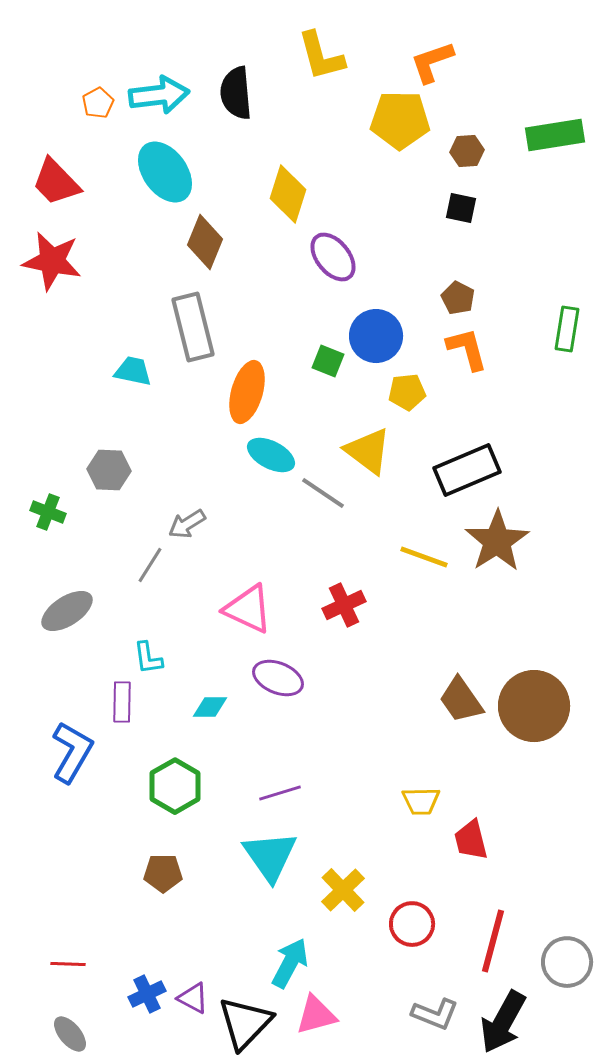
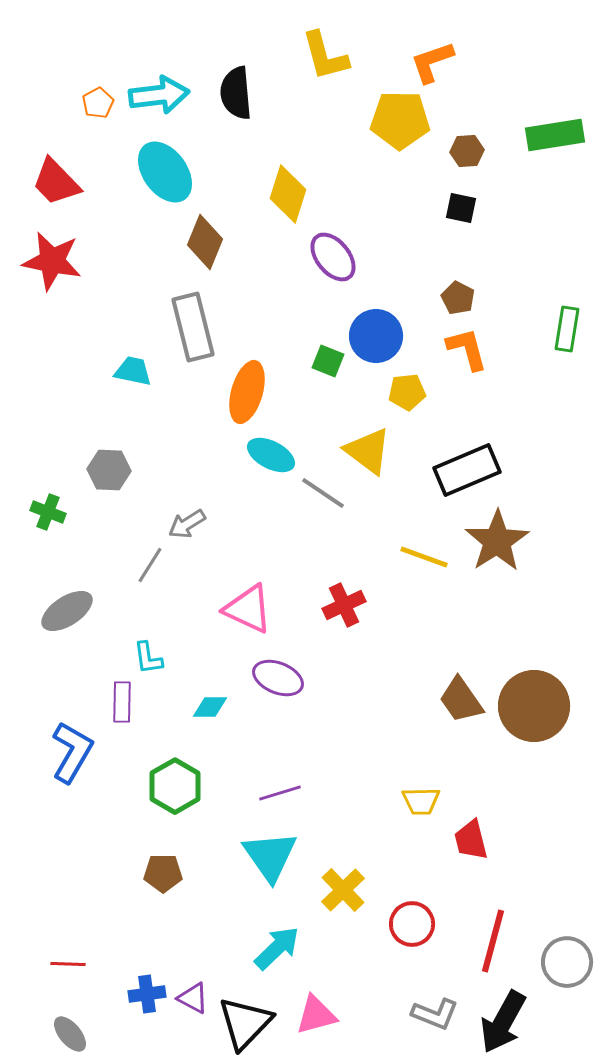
yellow L-shape at (321, 56): moved 4 px right
cyan arrow at (290, 963): moved 13 px left, 15 px up; rotated 18 degrees clockwise
blue cross at (147, 994): rotated 18 degrees clockwise
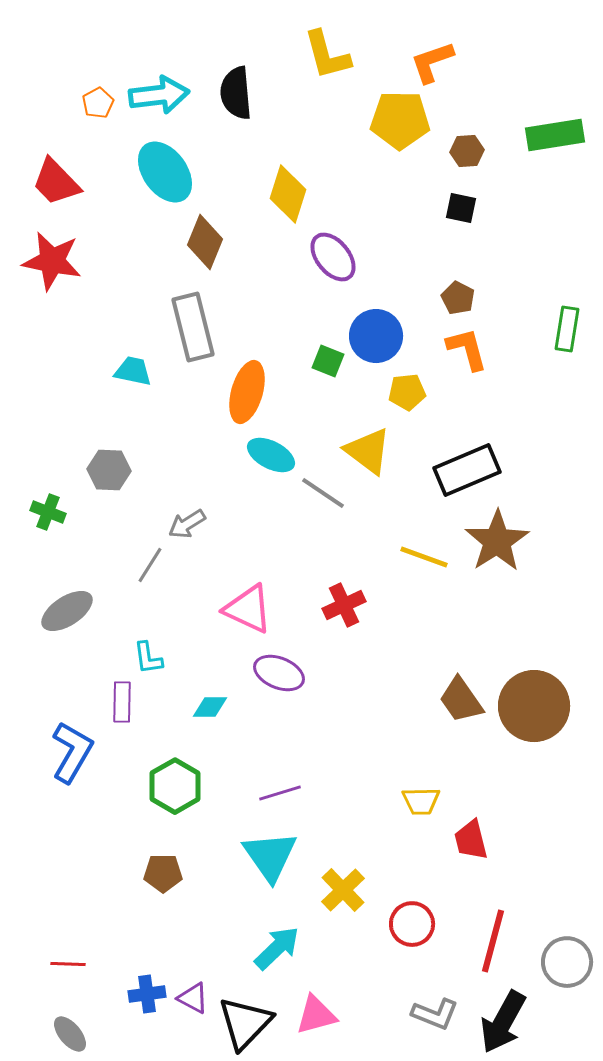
yellow L-shape at (325, 56): moved 2 px right, 1 px up
purple ellipse at (278, 678): moved 1 px right, 5 px up
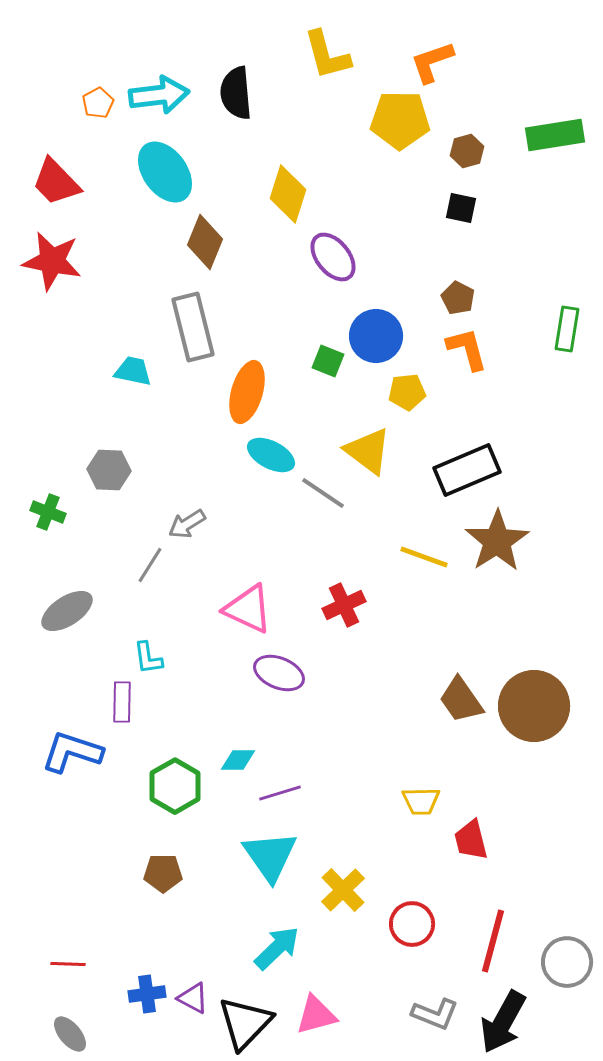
brown hexagon at (467, 151): rotated 12 degrees counterclockwise
cyan diamond at (210, 707): moved 28 px right, 53 px down
blue L-shape at (72, 752): rotated 102 degrees counterclockwise
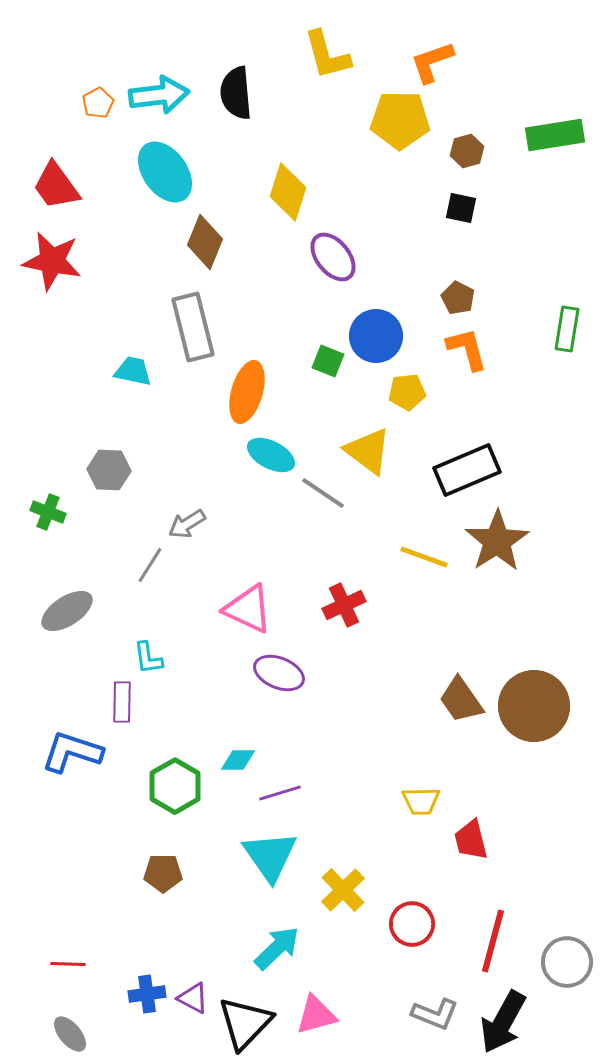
red trapezoid at (56, 182): moved 4 px down; rotated 8 degrees clockwise
yellow diamond at (288, 194): moved 2 px up
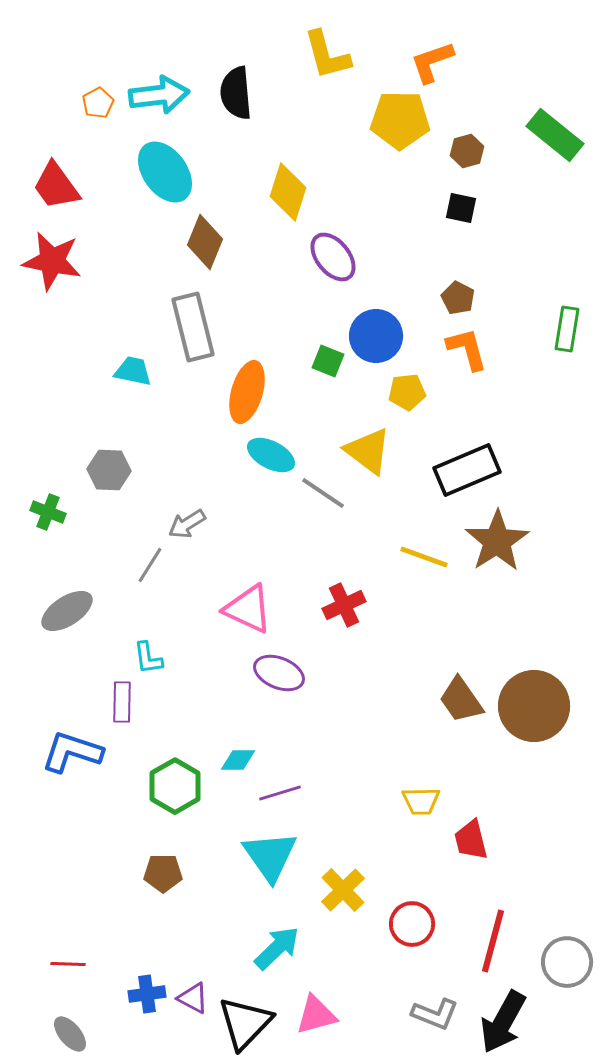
green rectangle at (555, 135): rotated 48 degrees clockwise
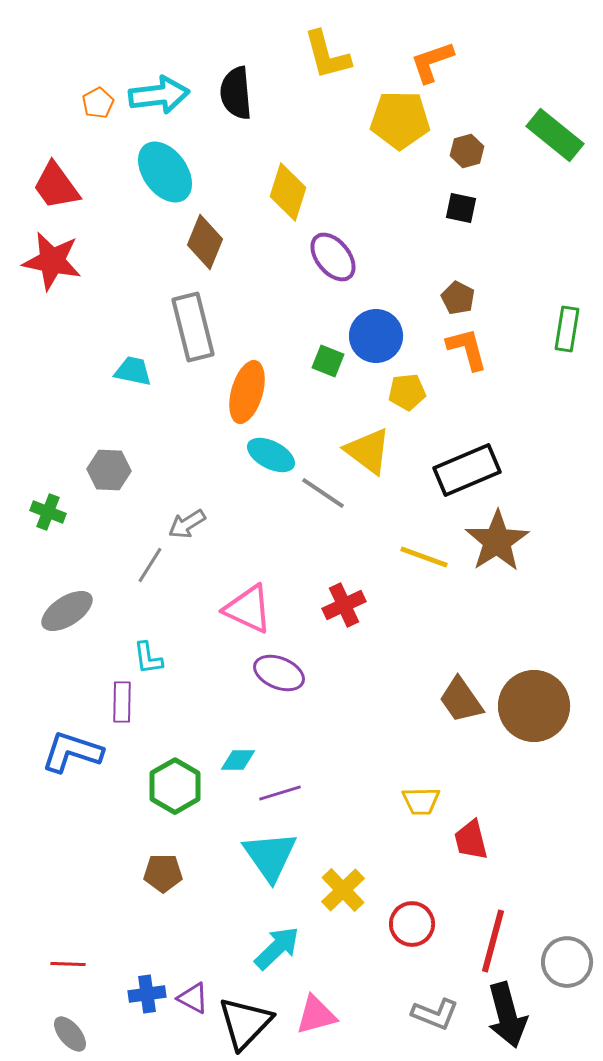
black arrow at (503, 1022): moved 4 px right, 7 px up; rotated 44 degrees counterclockwise
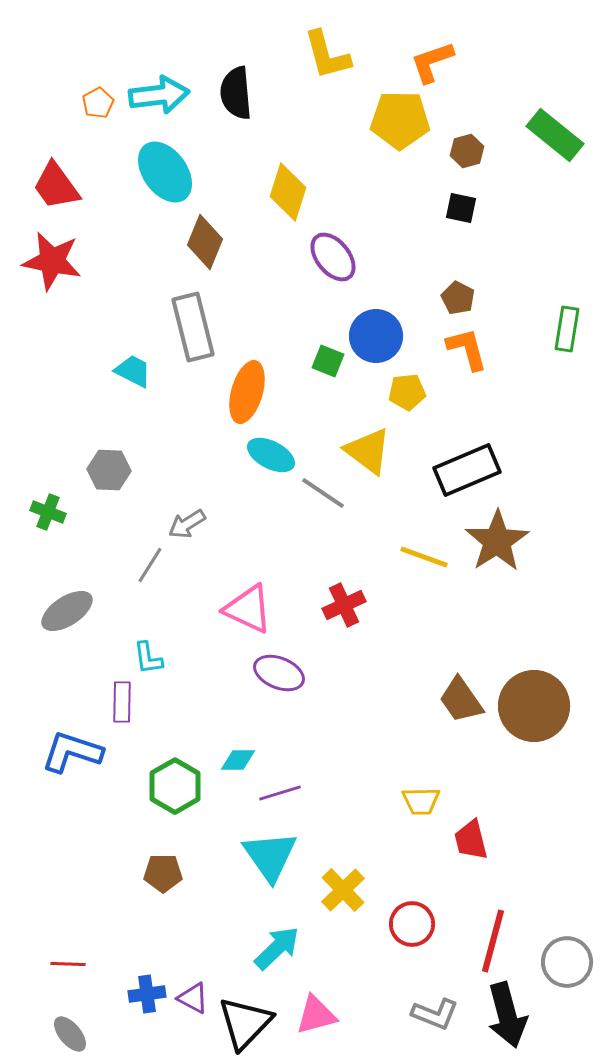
cyan trapezoid at (133, 371): rotated 15 degrees clockwise
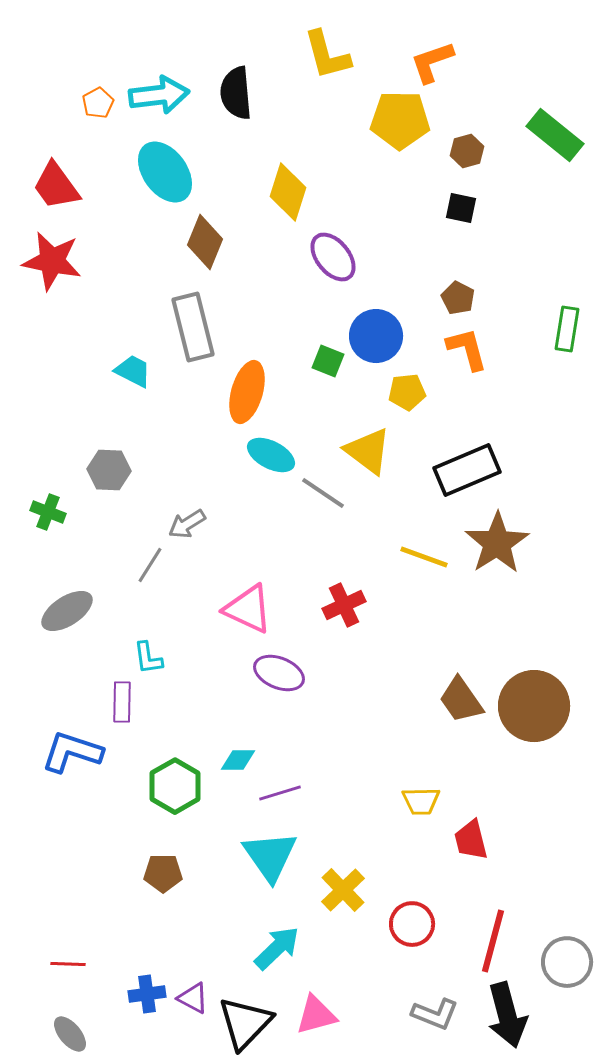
brown star at (497, 541): moved 2 px down
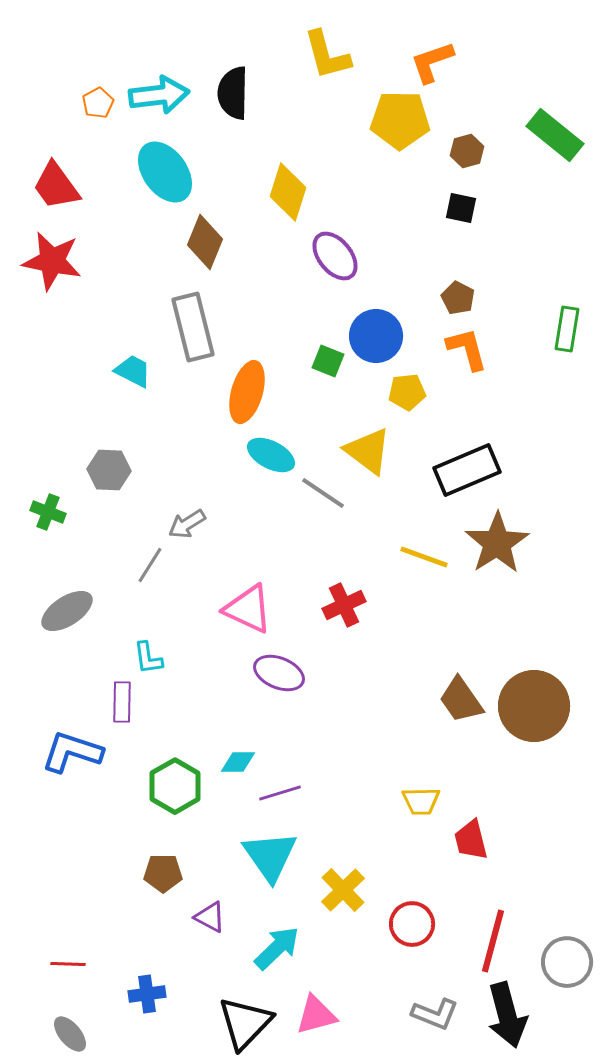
black semicircle at (236, 93): moved 3 px left; rotated 6 degrees clockwise
purple ellipse at (333, 257): moved 2 px right, 1 px up
cyan diamond at (238, 760): moved 2 px down
purple triangle at (193, 998): moved 17 px right, 81 px up
